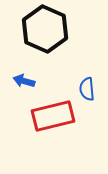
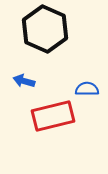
blue semicircle: rotated 95 degrees clockwise
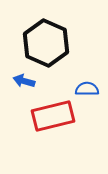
black hexagon: moved 1 px right, 14 px down
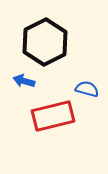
black hexagon: moved 1 px left, 1 px up; rotated 9 degrees clockwise
blue semicircle: rotated 15 degrees clockwise
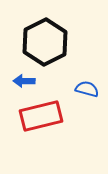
blue arrow: rotated 15 degrees counterclockwise
red rectangle: moved 12 px left
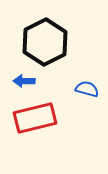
red rectangle: moved 6 px left, 2 px down
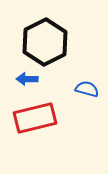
blue arrow: moved 3 px right, 2 px up
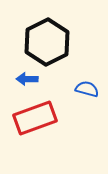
black hexagon: moved 2 px right
red rectangle: rotated 6 degrees counterclockwise
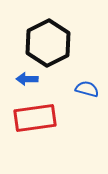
black hexagon: moved 1 px right, 1 px down
red rectangle: rotated 12 degrees clockwise
